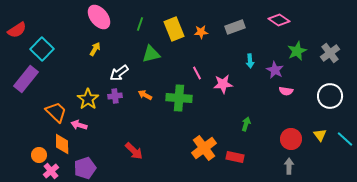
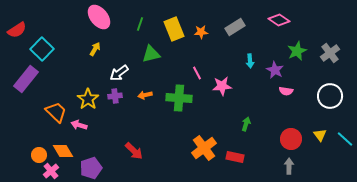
gray rectangle: rotated 12 degrees counterclockwise
pink star: moved 1 px left, 2 px down
orange arrow: rotated 40 degrees counterclockwise
orange diamond: moved 1 px right, 7 px down; rotated 30 degrees counterclockwise
purple pentagon: moved 6 px right
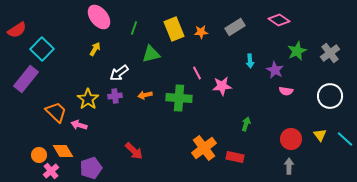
green line: moved 6 px left, 4 px down
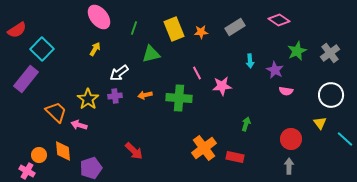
white circle: moved 1 px right, 1 px up
yellow triangle: moved 12 px up
orange diamond: rotated 25 degrees clockwise
pink cross: moved 24 px left; rotated 21 degrees counterclockwise
